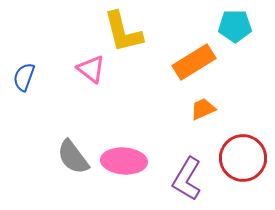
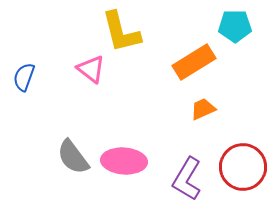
yellow L-shape: moved 2 px left
red circle: moved 9 px down
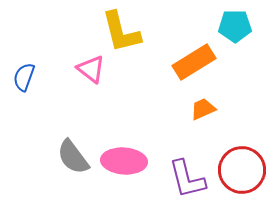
red circle: moved 1 px left, 3 px down
purple L-shape: rotated 45 degrees counterclockwise
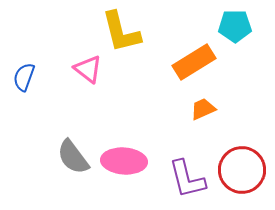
pink triangle: moved 3 px left
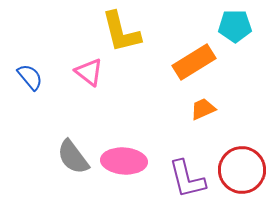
pink triangle: moved 1 px right, 3 px down
blue semicircle: moved 6 px right; rotated 120 degrees clockwise
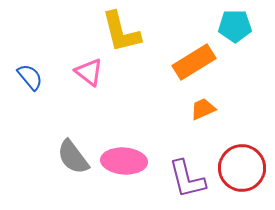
red circle: moved 2 px up
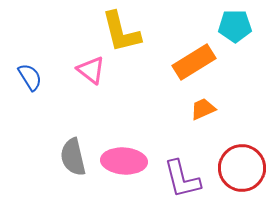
pink triangle: moved 2 px right, 2 px up
blue semicircle: rotated 8 degrees clockwise
gray semicircle: rotated 24 degrees clockwise
purple L-shape: moved 5 px left
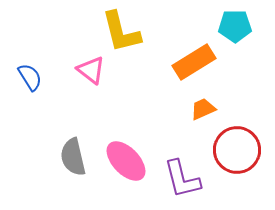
pink ellipse: moved 2 px right; rotated 42 degrees clockwise
red circle: moved 5 px left, 18 px up
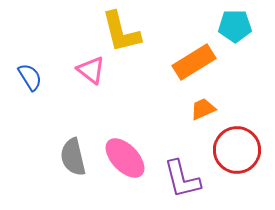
pink ellipse: moved 1 px left, 3 px up
